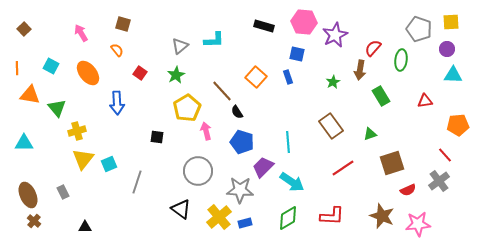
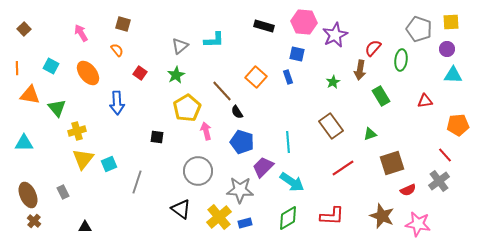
pink star at (418, 224): rotated 15 degrees clockwise
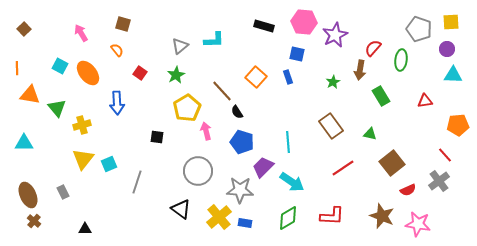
cyan square at (51, 66): moved 9 px right
yellow cross at (77, 131): moved 5 px right, 6 px up
green triangle at (370, 134): rotated 32 degrees clockwise
brown square at (392, 163): rotated 20 degrees counterclockwise
blue rectangle at (245, 223): rotated 24 degrees clockwise
black triangle at (85, 227): moved 2 px down
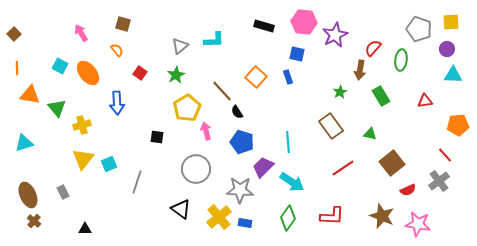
brown square at (24, 29): moved 10 px left, 5 px down
green star at (333, 82): moved 7 px right, 10 px down
cyan triangle at (24, 143): rotated 18 degrees counterclockwise
gray circle at (198, 171): moved 2 px left, 2 px up
green diamond at (288, 218): rotated 25 degrees counterclockwise
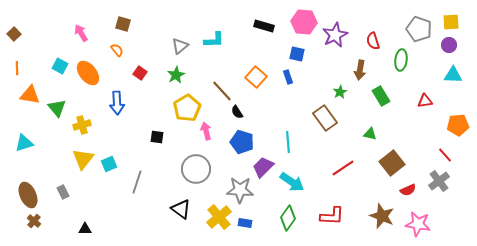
red semicircle at (373, 48): moved 7 px up; rotated 60 degrees counterclockwise
purple circle at (447, 49): moved 2 px right, 4 px up
brown rectangle at (331, 126): moved 6 px left, 8 px up
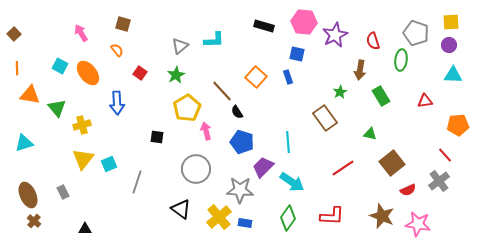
gray pentagon at (419, 29): moved 3 px left, 4 px down
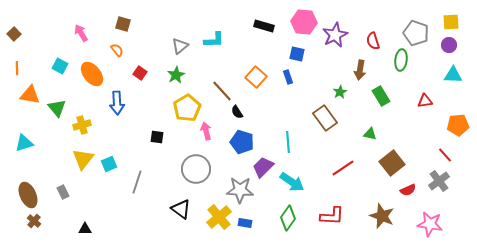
orange ellipse at (88, 73): moved 4 px right, 1 px down
pink star at (418, 224): moved 12 px right
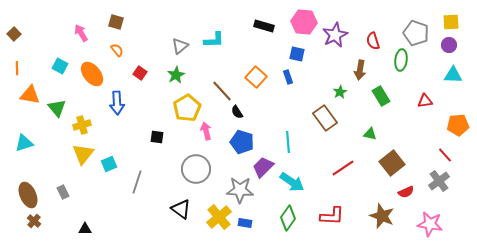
brown square at (123, 24): moved 7 px left, 2 px up
yellow triangle at (83, 159): moved 5 px up
red semicircle at (408, 190): moved 2 px left, 2 px down
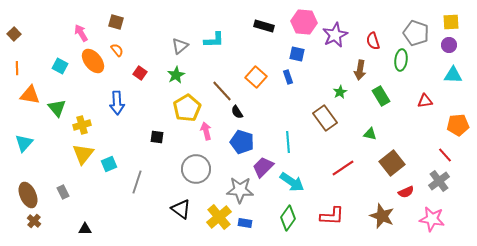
orange ellipse at (92, 74): moved 1 px right, 13 px up
cyan triangle at (24, 143): rotated 30 degrees counterclockwise
pink star at (430, 224): moved 2 px right, 5 px up
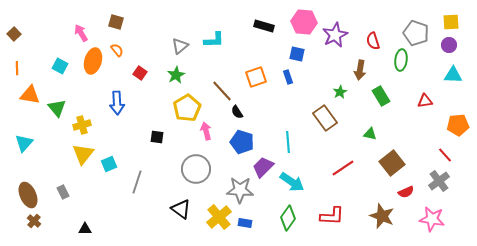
orange ellipse at (93, 61): rotated 55 degrees clockwise
orange square at (256, 77): rotated 30 degrees clockwise
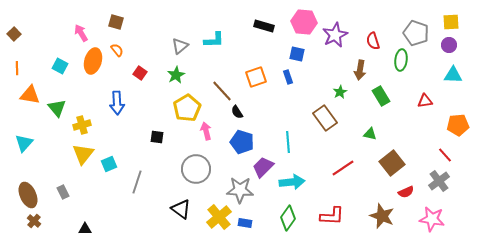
cyan arrow at (292, 182): rotated 40 degrees counterclockwise
